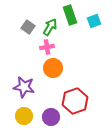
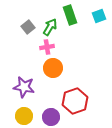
cyan square: moved 5 px right, 5 px up
gray square: rotated 16 degrees clockwise
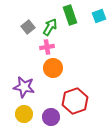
yellow circle: moved 2 px up
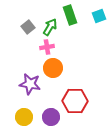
purple star: moved 6 px right, 3 px up
red hexagon: rotated 20 degrees clockwise
yellow circle: moved 3 px down
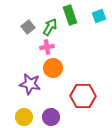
red hexagon: moved 8 px right, 5 px up
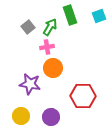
yellow circle: moved 3 px left, 1 px up
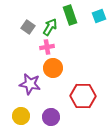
gray square: rotated 16 degrees counterclockwise
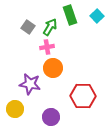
cyan square: moved 2 px left; rotated 24 degrees counterclockwise
yellow circle: moved 6 px left, 7 px up
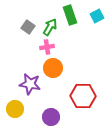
cyan square: rotated 16 degrees clockwise
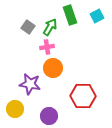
purple circle: moved 2 px left, 1 px up
